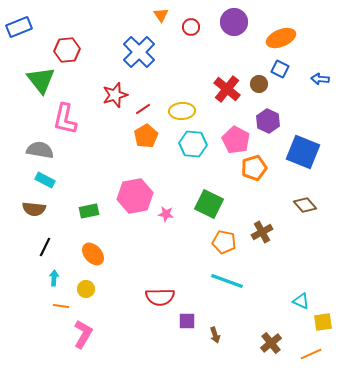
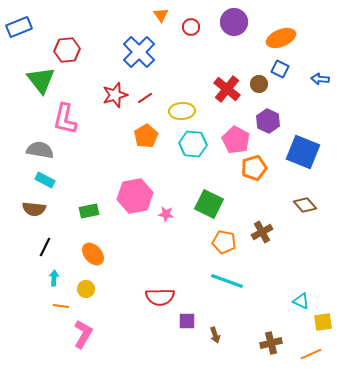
red line at (143, 109): moved 2 px right, 11 px up
brown cross at (271, 343): rotated 25 degrees clockwise
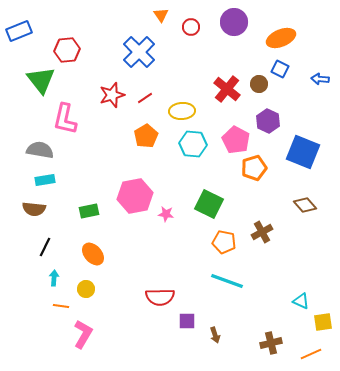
blue rectangle at (19, 27): moved 4 px down
red star at (115, 95): moved 3 px left
cyan rectangle at (45, 180): rotated 36 degrees counterclockwise
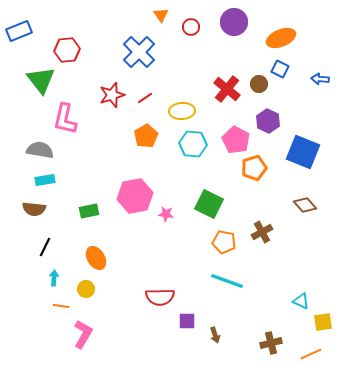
orange ellipse at (93, 254): moved 3 px right, 4 px down; rotated 10 degrees clockwise
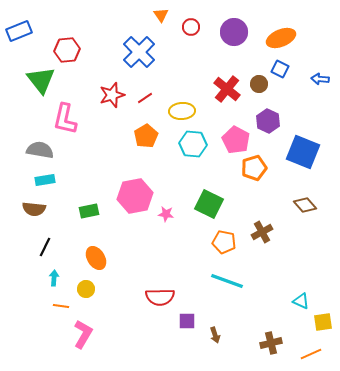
purple circle at (234, 22): moved 10 px down
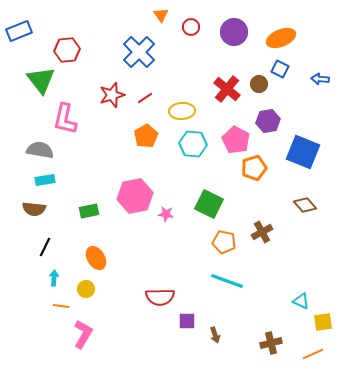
purple hexagon at (268, 121): rotated 25 degrees clockwise
orange line at (311, 354): moved 2 px right
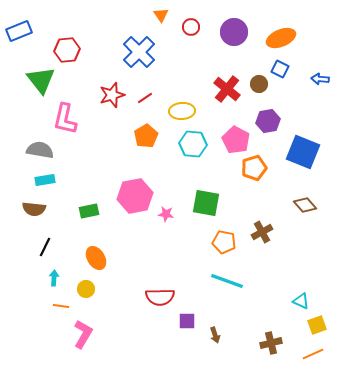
green square at (209, 204): moved 3 px left, 1 px up; rotated 16 degrees counterclockwise
yellow square at (323, 322): moved 6 px left, 3 px down; rotated 12 degrees counterclockwise
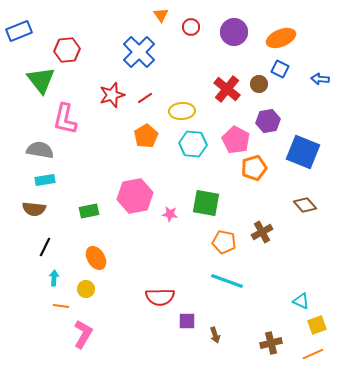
pink star at (166, 214): moved 4 px right
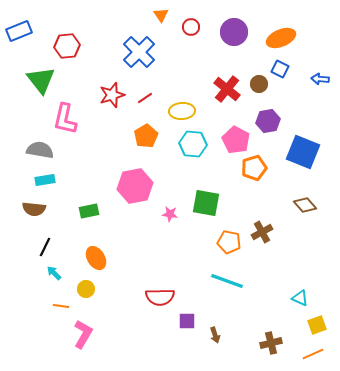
red hexagon at (67, 50): moved 4 px up
pink hexagon at (135, 196): moved 10 px up
orange pentagon at (224, 242): moved 5 px right
cyan arrow at (54, 278): moved 5 px up; rotated 49 degrees counterclockwise
cyan triangle at (301, 301): moved 1 px left, 3 px up
